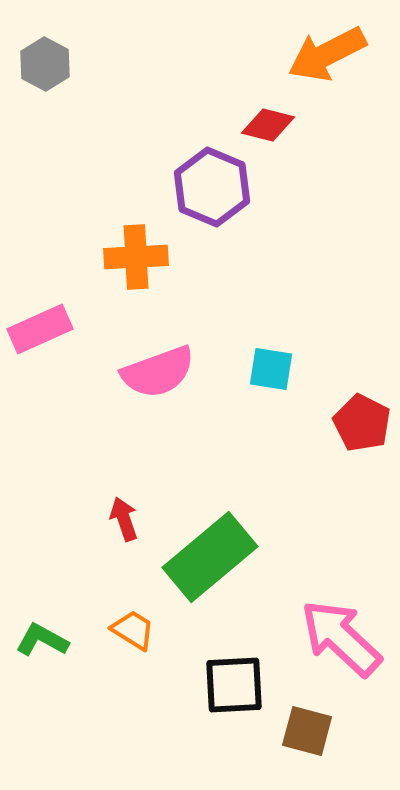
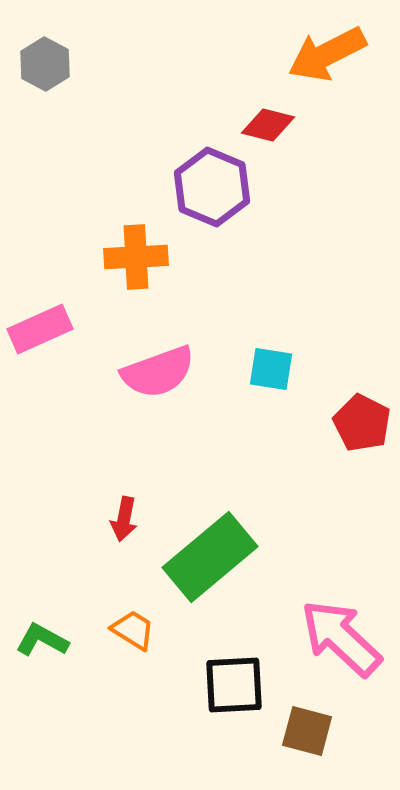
red arrow: rotated 150 degrees counterclockwise
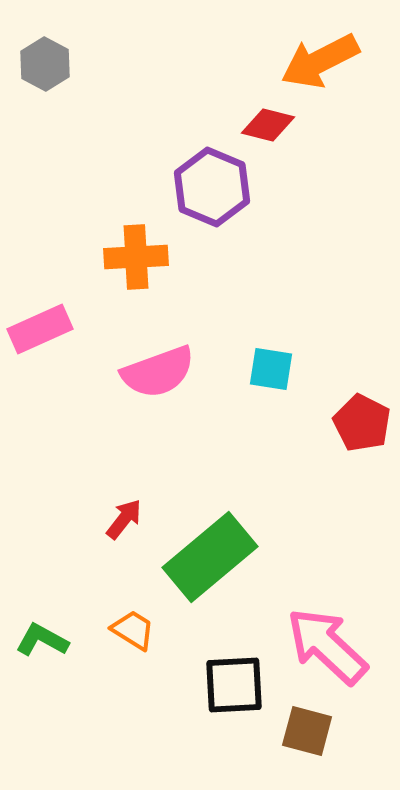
orange arrow: moved 7 px left, 7 px down
red arrow: rotated 153 degrees counterclockwise
pink arrow: moved 14 px left, 8 px down
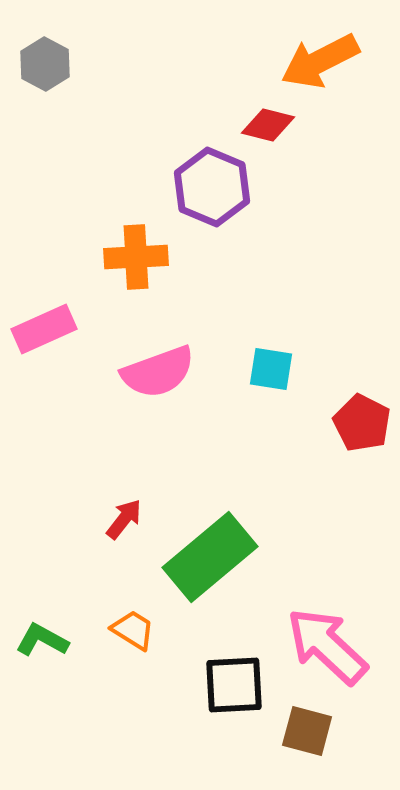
pink rectangle: moved 4 px right
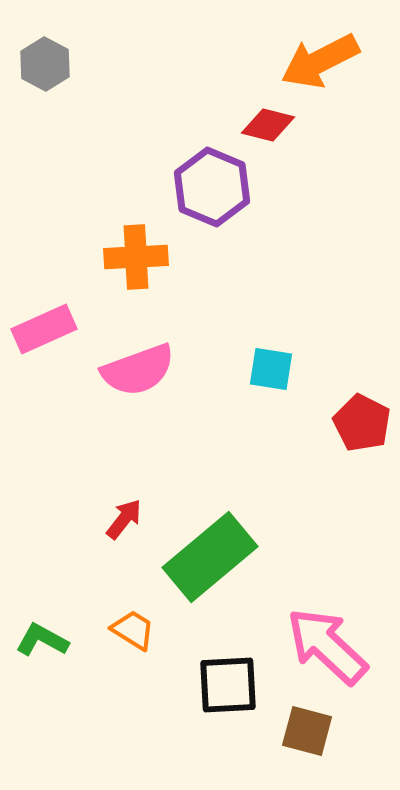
pink semicircle: moved 20 px left, 2 px up
black square: moved 6 px left
